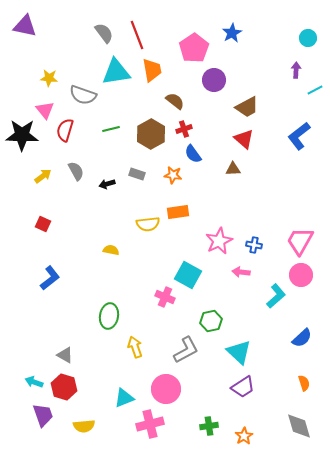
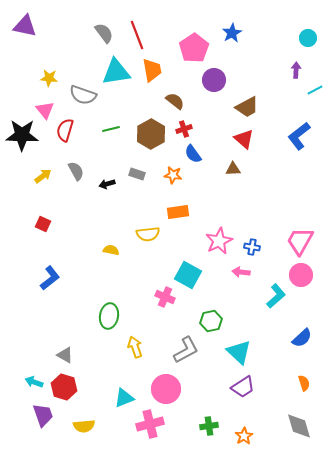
yellow semicircle at (148, 224): moved 10 px down
blue cross at (254, 245): moved 2 px left, 2 px down
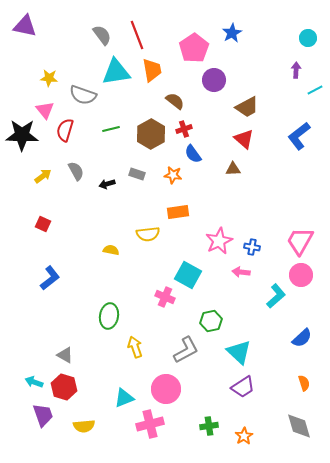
gray semicircle at (104, 33): moved 2 px left, 2 px down
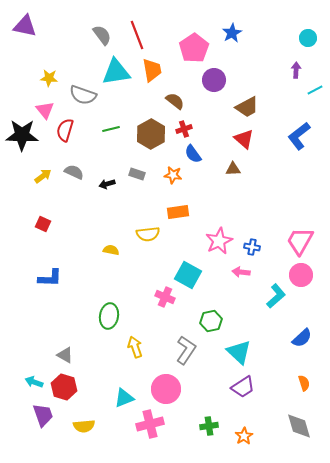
gray semicircle at (76, 171): moved 2 px left, 1 px down; rotated 36 degrees counterclockwise
blue L-shape at (50, 278): rotated 40 degrees clockwise
gray L-shape at (186, 350): rotated 28 degrees counterclockwise
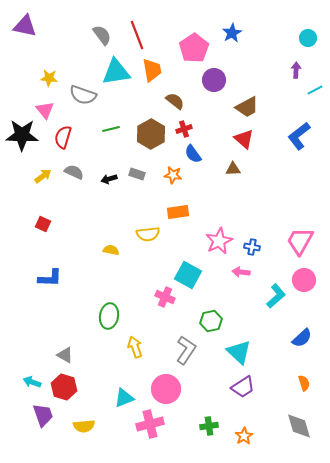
red semicircle at (65, 130): moved 2 px left, 7 px down
black arrow at (107, 184): moved 2 px right, 5 px up
pink circle at (301, 275): moved 3 px right, 5 px down
cyan arrow at (34, 382): moved 2 px left
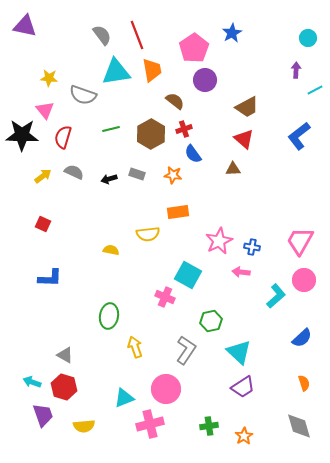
purple circle at (214, 80): moved 9 px left
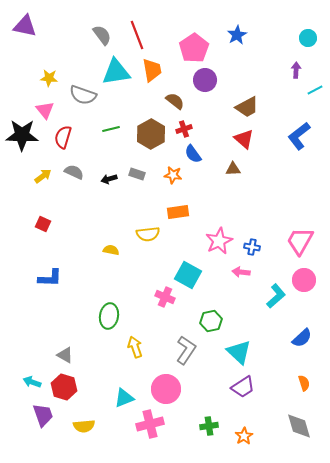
blue star at (232, 33): moved 5 px right, 2 px down
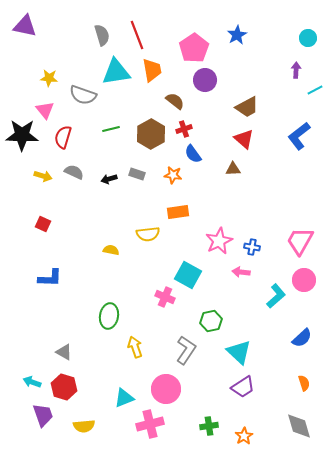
gray semicircle at (102, 35): rotated 20 degrees clockwise
yellow arrow at (43, 176): rotated 54 degrees clockwise
gray triangle at (65, 355): moved 1 px left, 3 px up
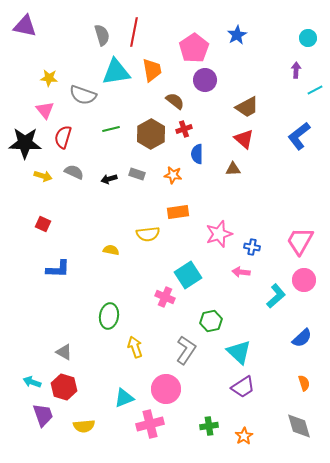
red line at (137, 35): moved 3 px left, 3 px up; rotated 32 degrees clockwise
black star at (22, 135): moved 3 px right, 8 px down
blue semicircle at (193, 154): moved 4 px right; rotated 36 degrees clockwise
pink star at (219, 241): moved 7 px up; rotated 8 degrees clockwise
cyan square at (188, 275): rotated 28 degrees clockwise
blue L-shape at (50, 278): moved 8 px right, 9 px up
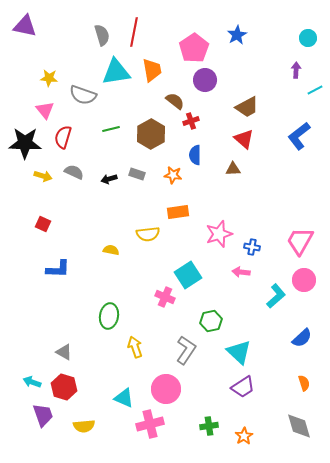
red cross at (184, 129): moved 7 px right, 8 px up
blue semicircle at (197, 154): moved 2 px left, 1 px down
cyan triangle at (124, 398): rotated 45 degrees clockwise
